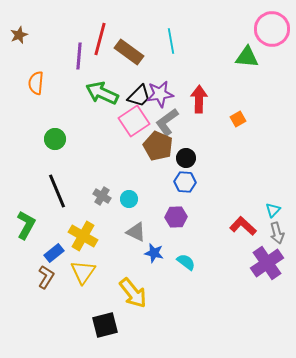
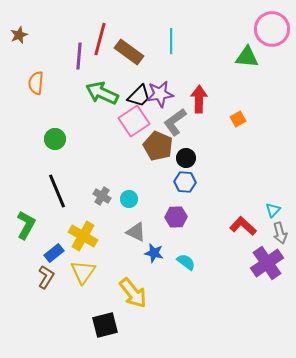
cyan line: rotated 10 degrees clockwise
gray L-shape: moved 8 px right
gray arrow: moved 3 px right
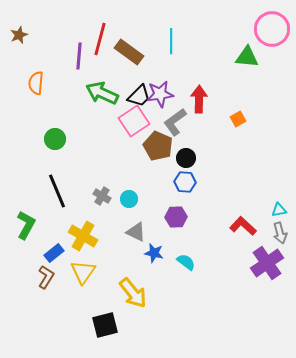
cyan triangle: moved 6 px right; rotated 35 degrees clockwise
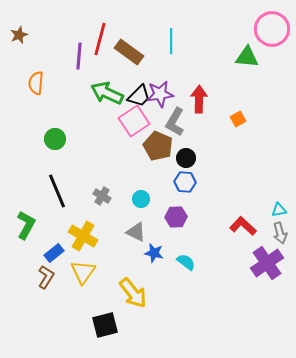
green arrow: moved 5 px right
gray L-shape: rotated 24 degrees counterclockwise
cyan circle: moved 12 px right
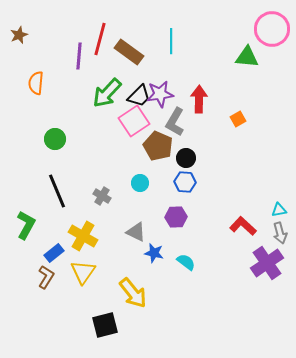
green arrow: rotated 72 degrees counterclockwise
cyan circle: moved 1 px left, 16 px up
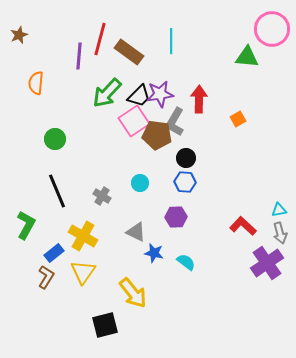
brown pentagon: moved 1 px left, 11 px up; rotated 16 degrees counterclockwise
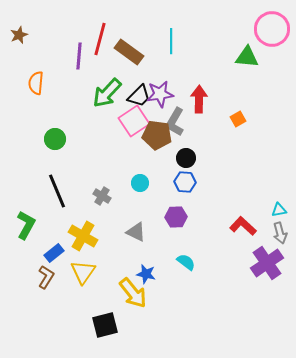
blue star: moved 8 px left, 21 px down
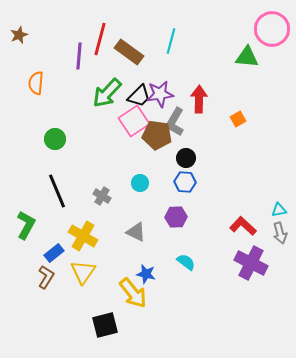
cyan line: rotated 15 degrees clockwise
purple cross: moved 16 px left; rotated 28 degrees counterclockwise
